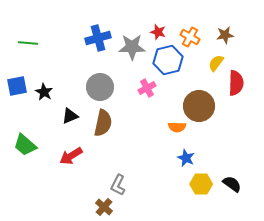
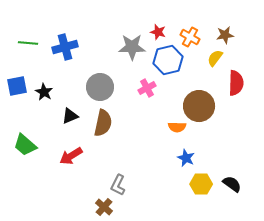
blue cross: moved 33 px left, 9 px down
yellow semicircle: moved 1 px left, 5 px up
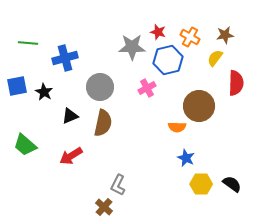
blue cross: moved 11 px down
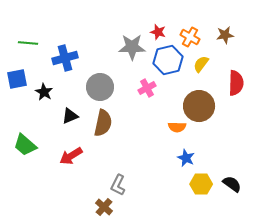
yellow semicircle: moved 14 px left, 6 px down
blue square: moved 7 px up
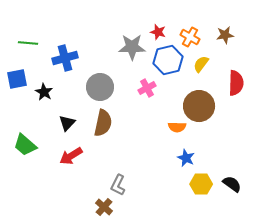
black triangle: moved 3 px left, 7 px down; rotated 24 degrees counterclockwise
